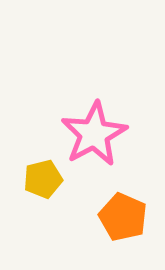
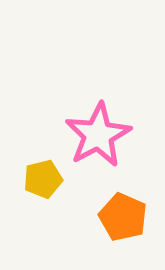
pink star: moved 4 px right, 1 px down
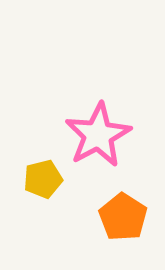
orange pentagon: rotated 9 degrees clockwise
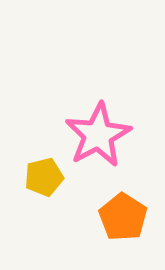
yellow pentagon: moved 1 px right, 2 px up
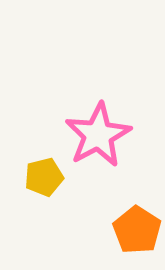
orange pentagon: moved 14 px right, 13 px down
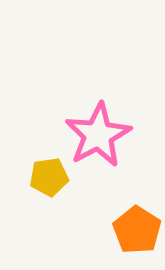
yellow pentagon: moved 5 px right; rotated 6 degrees clockwise
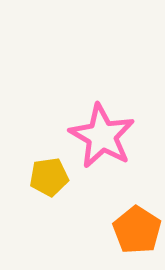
pink star: moved 4 px right, 1 px down; rotated 14 degrees counterclockwise
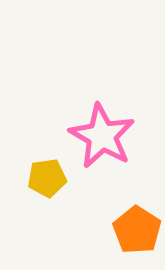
yellow pentagon: moved 2 px left, 1 px down
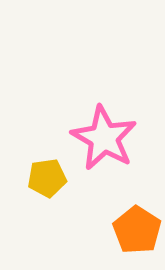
pink star: moved 2 px right, 2 px down
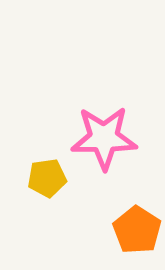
pink star: rotated 30 degrees counterclockwise
